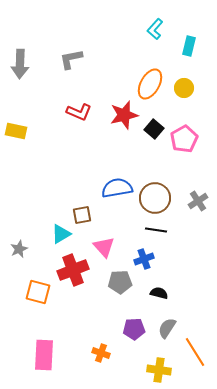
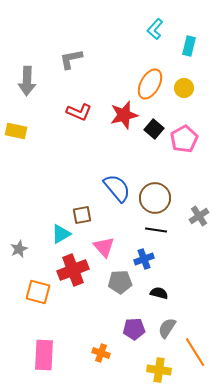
gray arrow: moved 7 px right, 17 px down
blue semicircle: rotated 60 degrees clockwise
gray cross: moved 1 px right, 15 px down
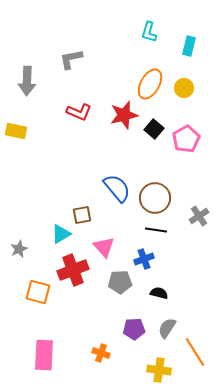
cyan L-shape: moved 6 px left, 3 px down; rotated 25 degrees counterclockwise
pink pentagon: moved 2 px right
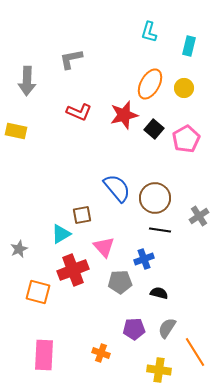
black line: moved 4 px right
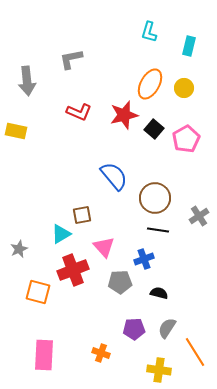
gray arrow: rotated 8 degrees counterclockwise
blue semicircle: moved 3 px left, 12 px up
black line: moved 2 px left
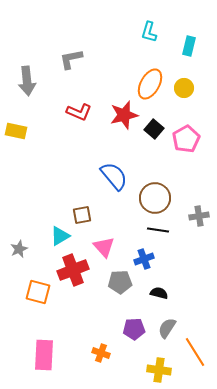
gray cross: rotated 24 degrees clockwise
cyan triangle: moved 1 px left, 2 px down
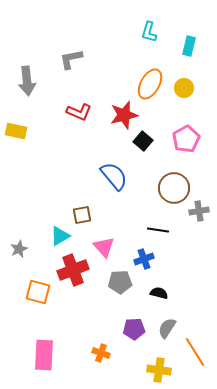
black square: moved 11 px left, 12 px down
brown circle: moved 19 px right, 10 px up
gray cross: moved 5 px up
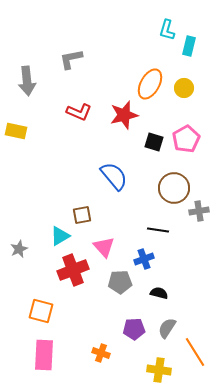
cyan L-shape: moved 18 px right, 2 px up
black square: moved 11 px right, 1 px down; rotated 24 degrees counterclockwise
orange square: moved 3 px right, 19 px down
